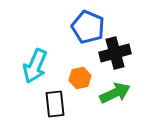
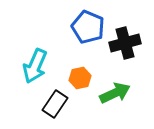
black cross: moved 10 px right, 10 px up
black rectangle: rotated 40 degrees clockwise
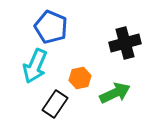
blue pentagon: moved 37 px left
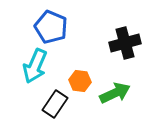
orange hexagon: moved 3 px down; rotated 20 degrees clockwise
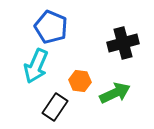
black cross: moved 2 px left
cyan arrow: moved 1 px right
black rectangle: moved 3 px down
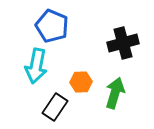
blue pentagon: moved 1 px right, 1 px up
cyan arrow: rotated 12 degrees counterclockwise
orange hexagon: moved 1 px right, 1 px down; rotated 10 degrees counterclockwise
green arrow: rotated 48 degrees counterclockwise
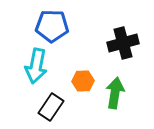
blue pentagon: rotated 20 degrees counterclockwise
orange hexagon: moved 2 px right, 1 px up
green arrow: rotated 8 degrees counterclockwise
black rectangle: moved 4 px left
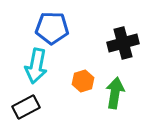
blue pentagon: moved 2 px down
orange hexagon: rotated 15 degrees counterclockwise
black rectangle: moved 25 px left; rotated 28 degrees clockwise
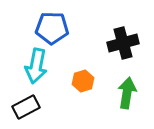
green arrow: moved 12 px right
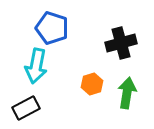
blue pentagon: rotated 16 degrees clockwise
black cross: moved 2 px left
orange hexagon: moved 9 px right, 3 px down
black rectangle: moved 1 px down
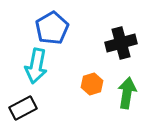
blue pentagon: rotated 24 degrees clockwise
black rectangle: moved 3 px left
